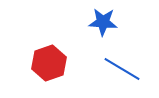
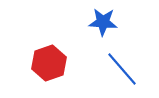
blue line: rotated 18 degrees clockwise
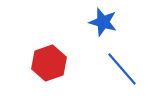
blue star: rotated 12 degrees clockwise
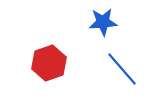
blue star: rotated 20 degrees counterclockwise
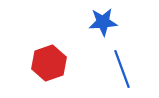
blue line: rotated 21 degrees clockwise
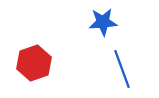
red hexagon: moved 15 px left
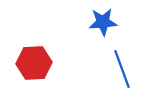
red hexagon: rotated 16 degrees clockwise
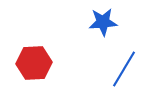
blue line: moved 2 px right; rotated 51 degrees clockwise
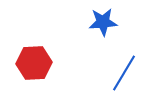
blue line: moved 4 px down
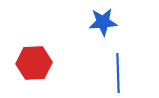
blue line: moved 6 px left; rotated 33 degrees counterclockwise
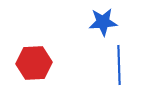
blue line: moved 1 px right, 8 px up
